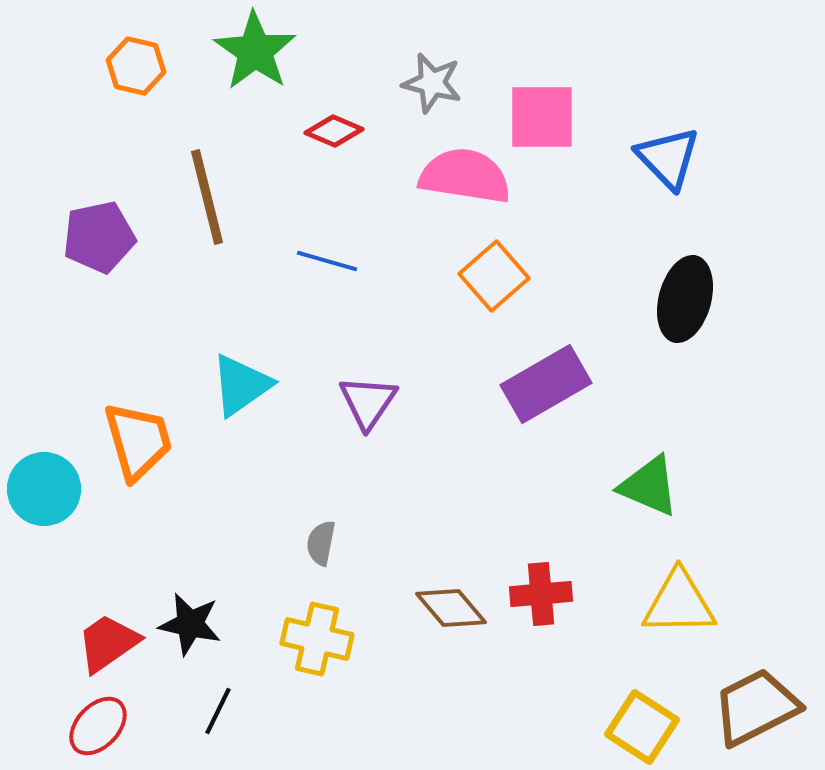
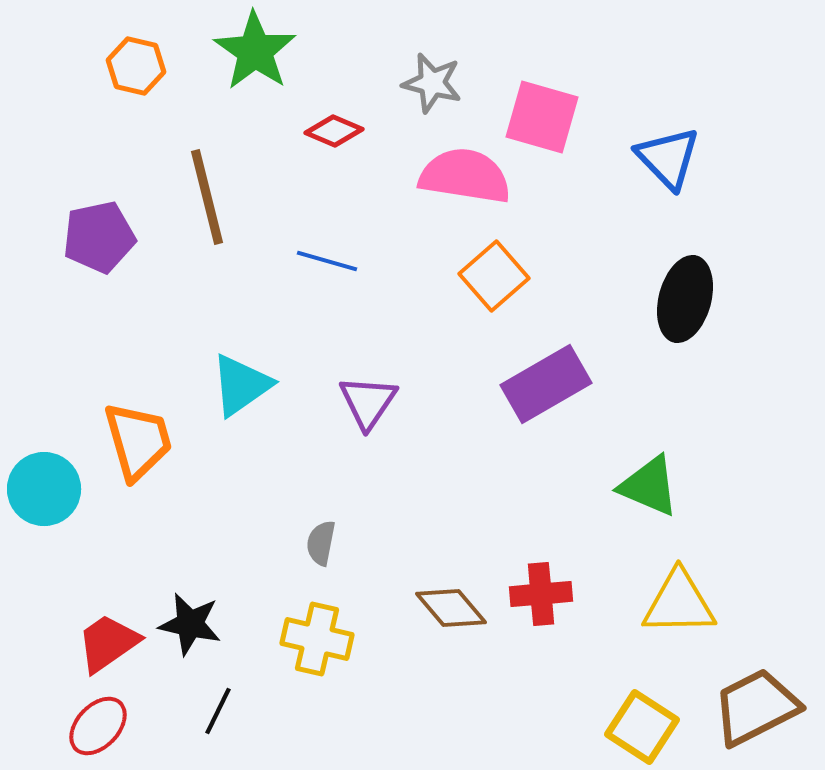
pink square: rotated 16 degrees clockwise
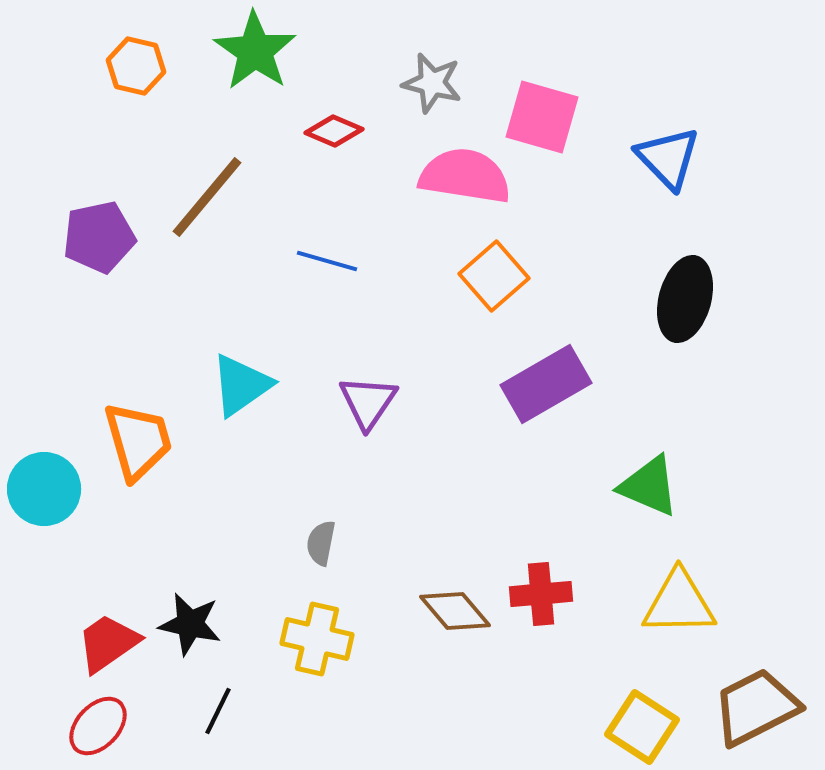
brown line: rotated 54 degrees clockwise
brown diamond: moved 4 px right, 3 px down
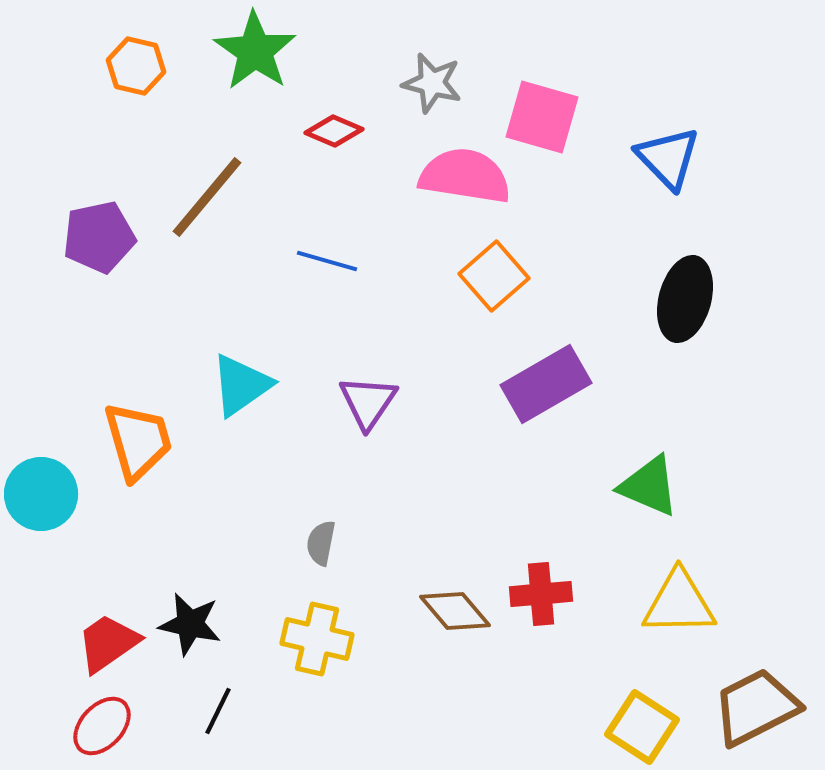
cyan circle: moved 3 px left, 5 px down
red ellipse: moved 4 px right
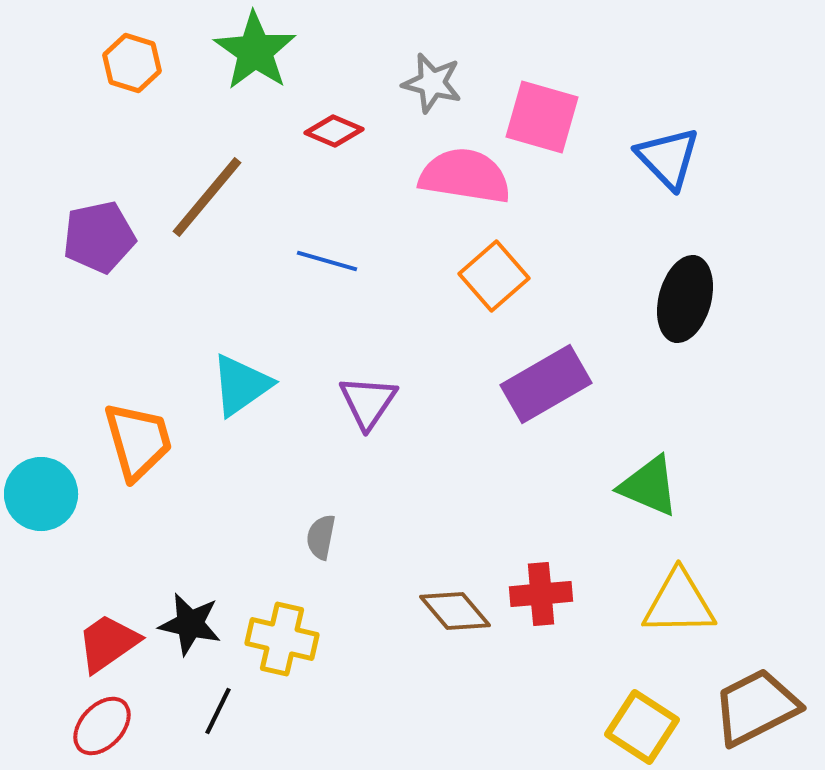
orange hexagon: moved 4 px left, 3 px up; rotated 4 degrees clockwise
gray semicircle: moved 6 px up
yellow cross: moved 35 px left
